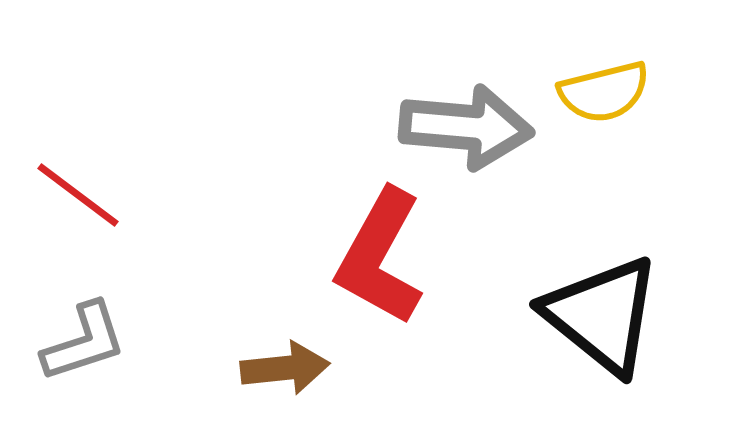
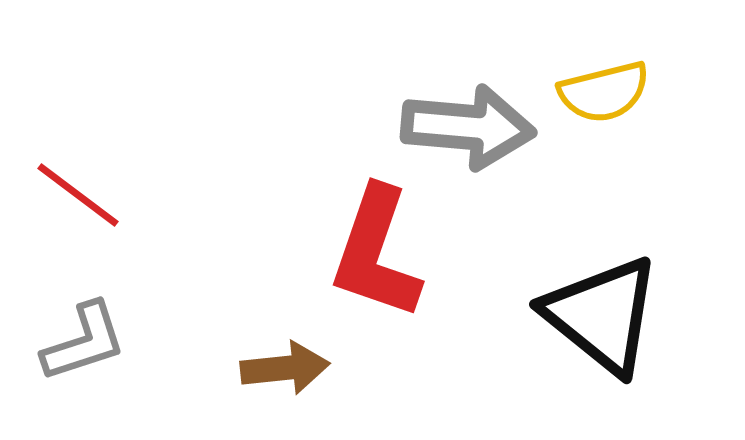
gray arrow: moved 2 px right
red L-shape: moved 4 px left, 4 px up; rotated 10 degrees counterclockwise
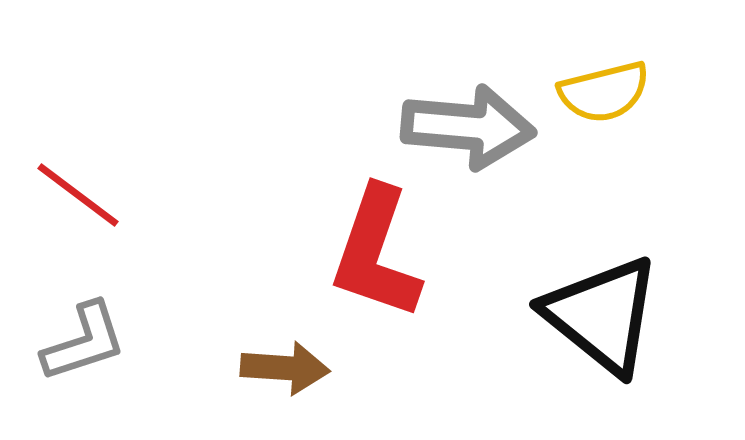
brown arrow: rotated 10 degrees clockwise
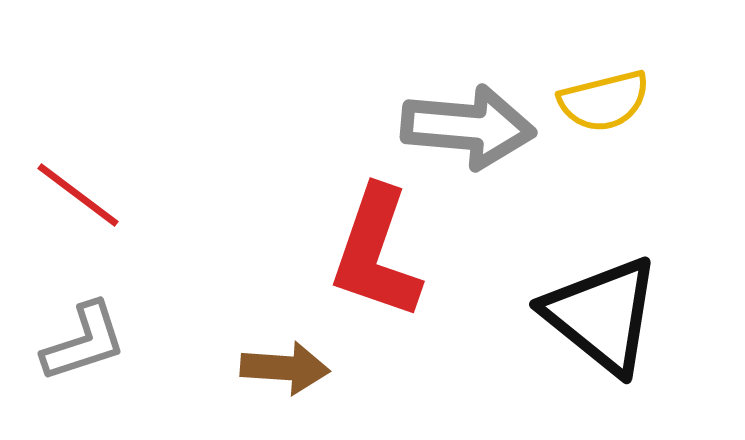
yellow semicircle: moved 9 px down
